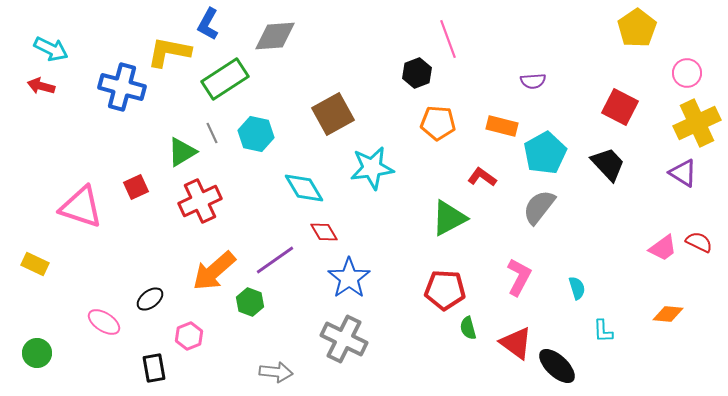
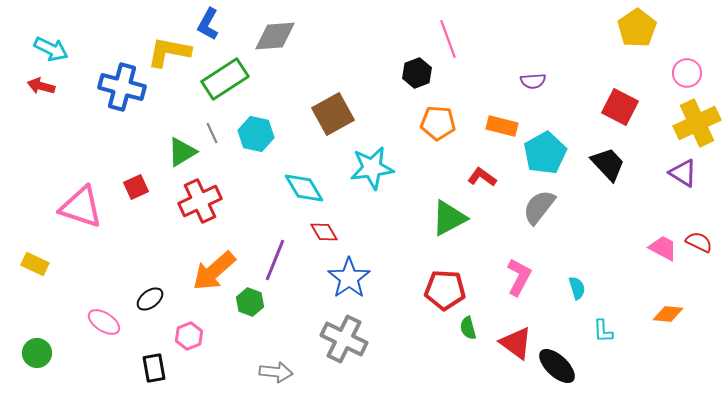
pink trapezoid at (663, 248): rotated 116 degrees counterclockwise
purple line at (275, 260): rotated 33 degrees counterclockwise
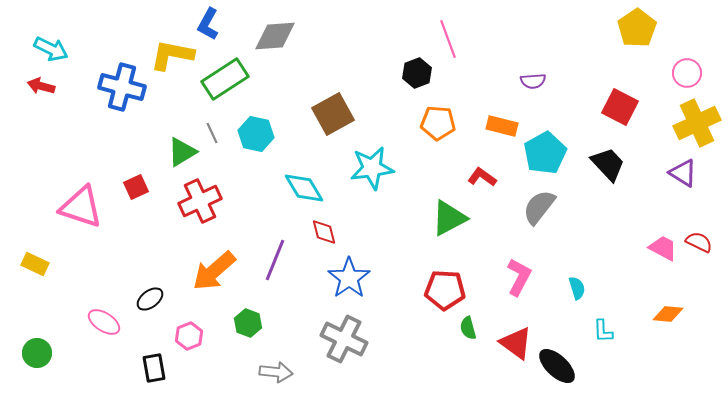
yellow L-shape at (169, 52): moved 3 px right, 3 px down
red diamond at (324, 232): rotated 16 degrees clockwise
green hexagon at (250, 302): moved 2 px left, 21 px down
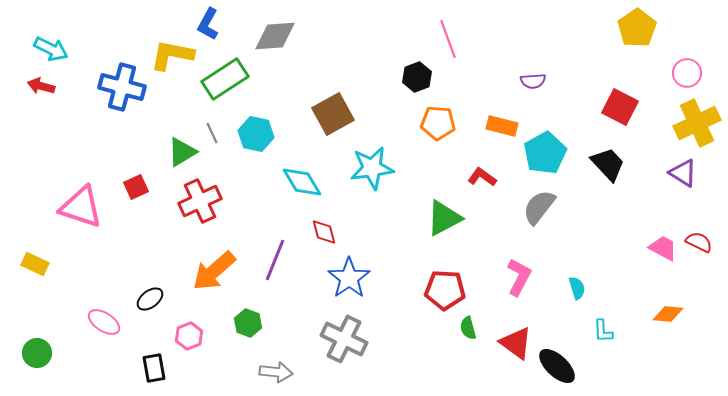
black hexagon at (417, 73): moved 4 px down
cyan diamond at (304, 188): moved 2 px left, 6 px up
green triangle at (449, 218): moved 5 px left
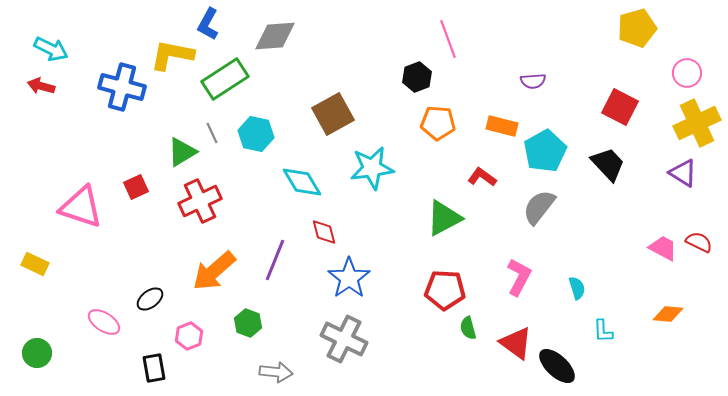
yellow pentagon at (637, 28): rotated 18 degrees clockwise
cyan pentagon at (545, 153): moved 2 px up
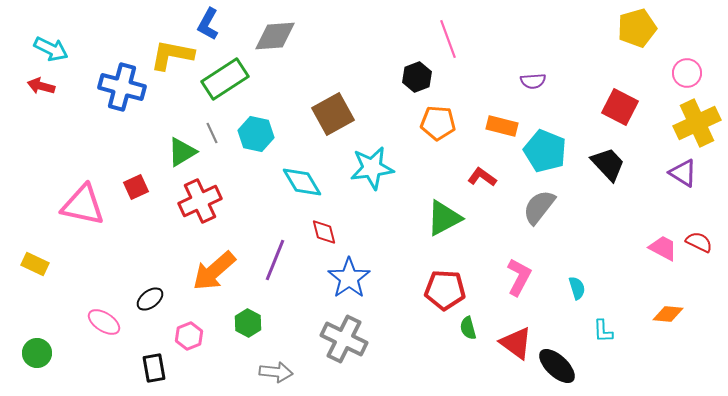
cyan pentagon at (545, 151): rotated 21 degrees counterclockwise
pink triangle at (81, 207): moved 2 px right, 2 px up; rotated 6 degrees counterclockwise
green hexagon at (248, 323): rotated 8 degrees clockwise
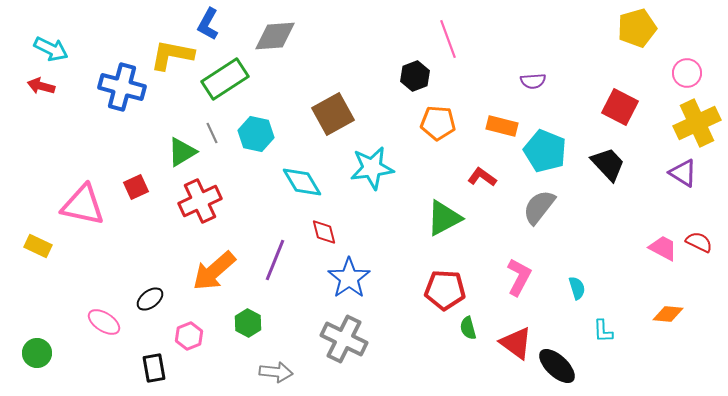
black hexagon at (417, 77): moved 2 px left, 1 px up
yellow rectangle at (35, 264): moved 3 px right, 18 px up
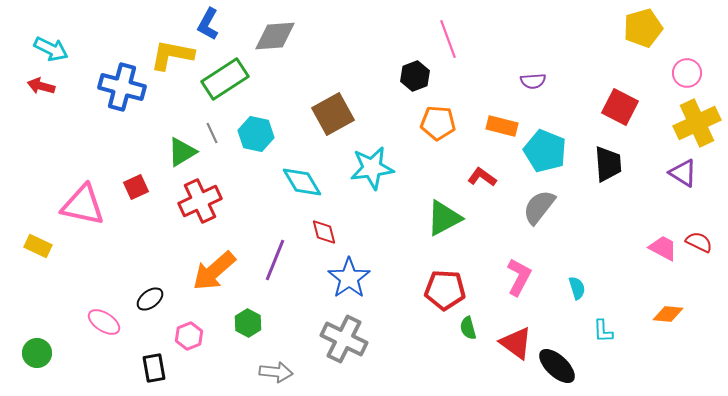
yellow pentagon at (637, 28): moved 6 px right
black trapezoid at (608, 164): rotated 39 degrees clockwise
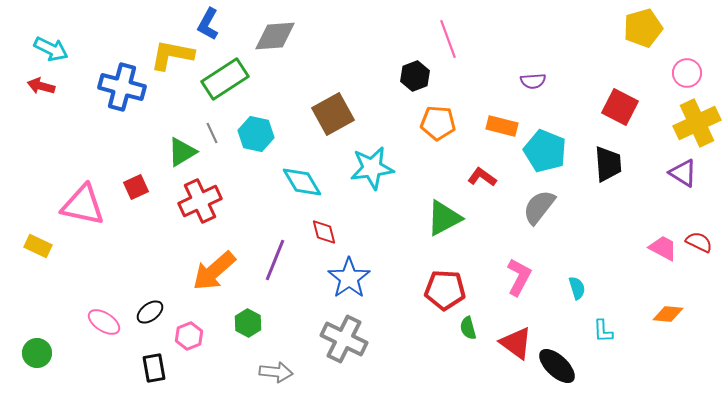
black ellipse at (150, 299): moved 13 px down
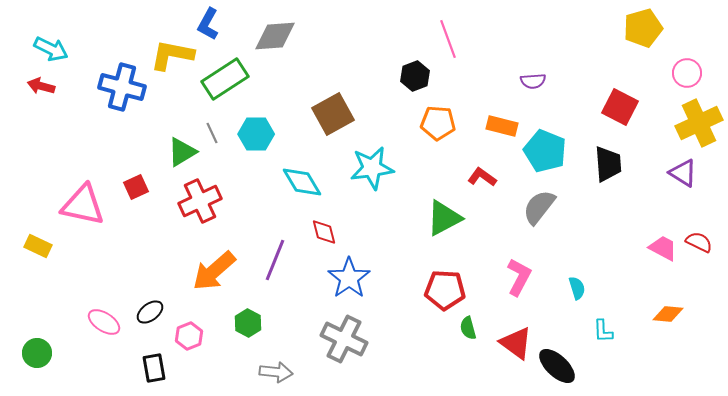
yellow cross at (697, 123): moved 2 px right
cyan hexagon at (256, 134): rotated 12 degrees counterclockwise
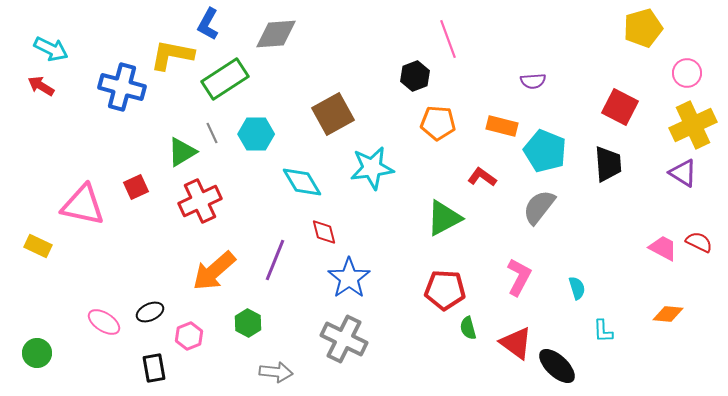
gray diamond at (275, 36): moved 1 px right, 2 px up
red arrow at (41, 86): rotated 16 degrees clockwise
yellow cross at (699, 123): moved 6 px left, 2 px down
black ellipse at (150, 312): rotated 12 degrees clockwise
